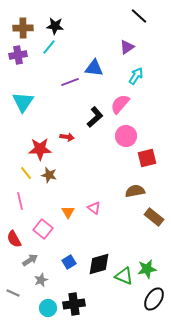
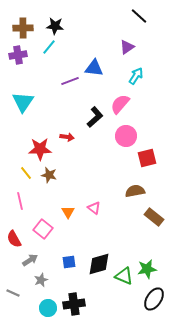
purple line: moved 1 px up
blue square: rotated 24 degrees clockwise
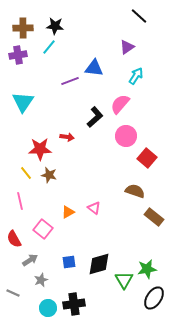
red square: rotated 36 degrees counterclockwise
brown semicircle: rotated 30 degrees clockwise
orange triangle: rotated 32 degrees clockwise
green triangle: moved 4 px down; rotated 36 degrees clockwise
black ellipse: moved 1 px up
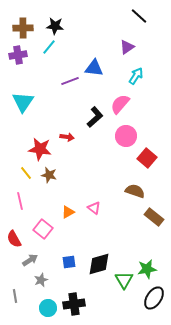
red star: rotated 10 degrees clockwise
gray line: moved 2 px right, 3 px down; rotated 56 degrees clockwise
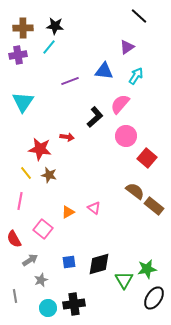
blue triangle: moved 10 px right, 3 px down
brown semicircle: rotated 18 degrees clockwise
pink line: rotated 24 degrees clockwise
brown rectangle: moved 11 px up
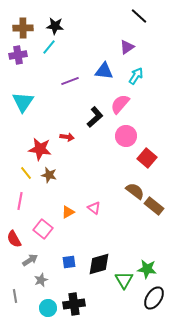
green star: rotated 18 degrees clockwise
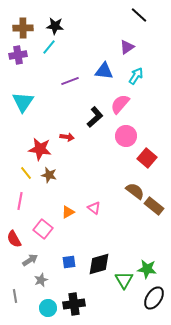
black line: moved 1 px up
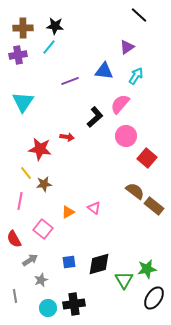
brown star: moved 5 px left, 9 px down; rotated 21 degrees counterclockwise
green star: rotated 18 degrees counterclockwise
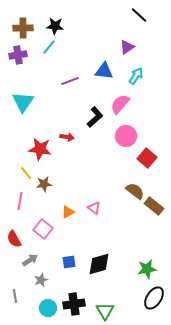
green triangle: moved 19 px left, 31 px down
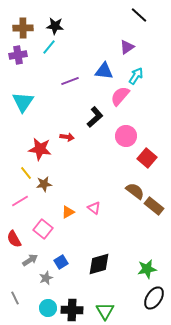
pink semicircle: moved 8 px up
pink line: rotated 48 degrees clockwise
blue square: moved 8 px left; rotated 24 degrees counterclockwise
gray star: moved 5 px right, 2 px up
gray line: moved 2 px down; rotated 16 degrees counterclockwise
black cross: moved 2 px left, 6 px down; rotated 10 degrees clockwise
